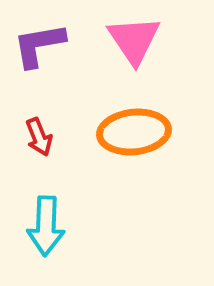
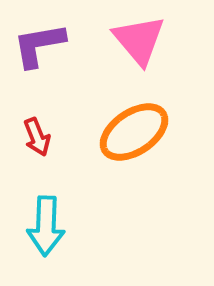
pink triangle: moved 5 px right; rotated 6 degrees counterclockwise
orange ellipse: rotated 28 degrees counterclockwise
red arrow: moved 2 px left
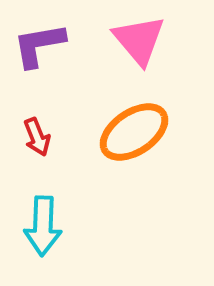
cyan arrow: moved 3 px left
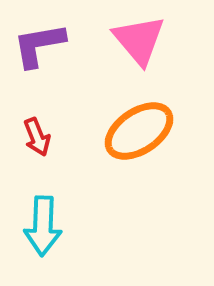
orange ellipse: moved 5 px right, 1 px up
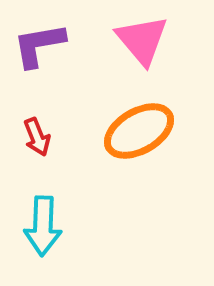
pink triangle: moved 3 px right
orange ellipse: rotated 4 degrees clockwise
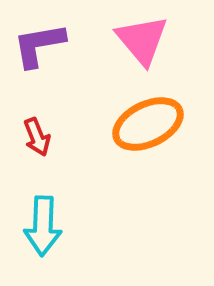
orange ellipse: moved 9 px right, 7 px up; rotated 4 degrees clockwise
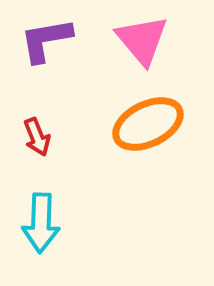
purple L-shape: moved 7 px right, 5 px up
cyan arrow: moved 2 px left, 3 px up
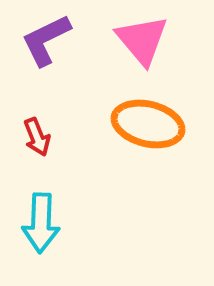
purple L-shape: rotated 16 degrees counterclockwise
orange ellipse: rotated 40 degrees clockwise
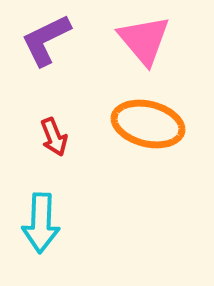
pink triangle: moved 2 px right
red arrow: moved 17 px right
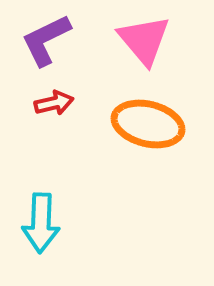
red arrow: moved 34 px up; rotated 81 degrees counterclockwise
